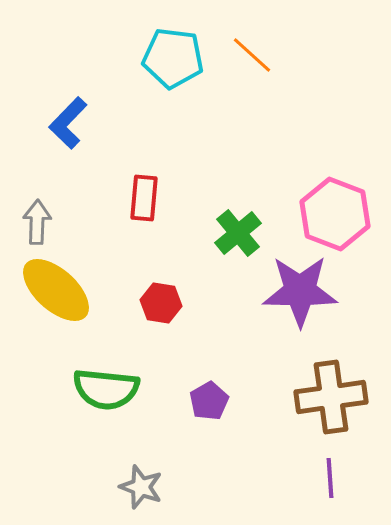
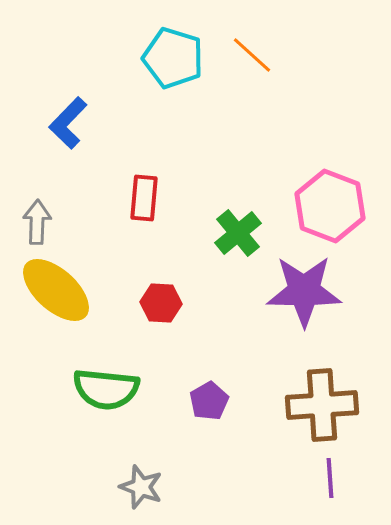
cyan pentagon: rotated 10 degrees clockwise
pink hexagon: moved 5 px left, 8 px up
purple star: moved 4 px right
red hexagon: rotated 6 degrees counterclockwise
brown cross: moved 9 px left, 8 px down; rotated 4 degrees clockwise
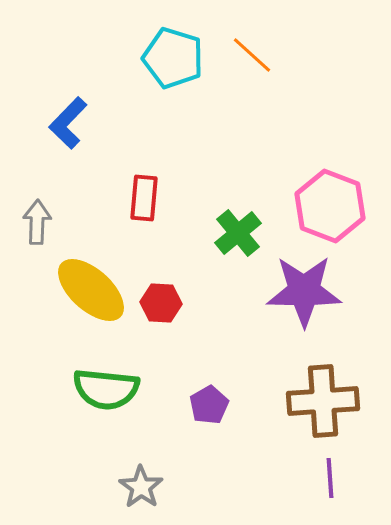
yellow ellipse: moved 35 px right
purple pentagon: moved 4 px down
brown cross: moved 1 px right, 4 px up
gray star: rotated 15 degrees clockwise
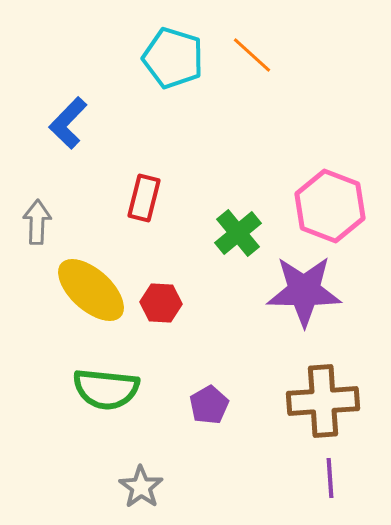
red rectangle: rotated 9 degrees clockwise
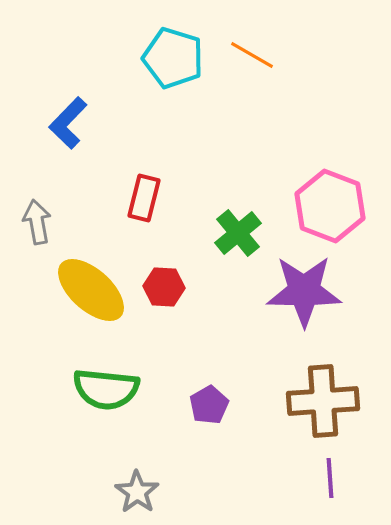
orange line: rotated 12 degrees counterclockwise
gray arrow: rotated 12 degrees counterclockwise
red hexagon: moved 3 px right, 16 px up
gray star: moved 4 px left, 5 px down
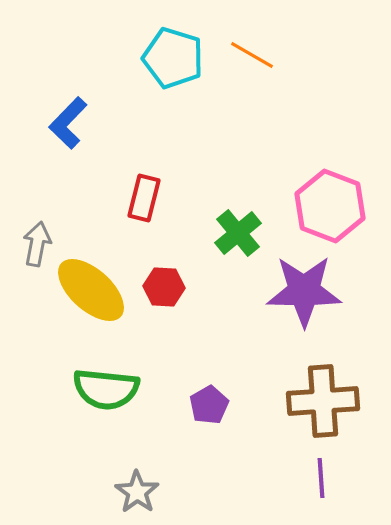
gray arrow: moved 22 px down; rotated 21 degrees clockwise
purple line: moved 9 px left
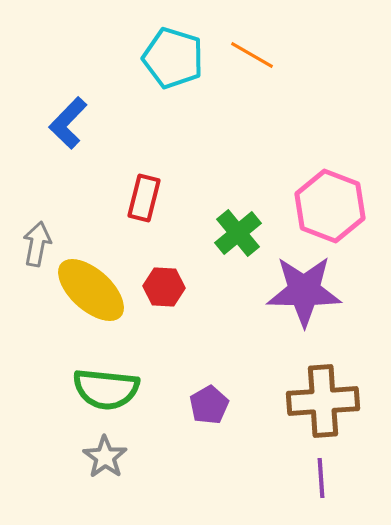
gray star: moved 32 px left, 35 px up
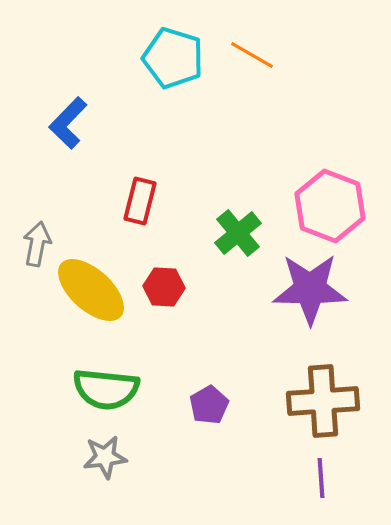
red rectangle: moved 4 px left, 3 px down
purple star: moved 6 px right, 2 px up
gray star: rotated 30 degrees clockwise
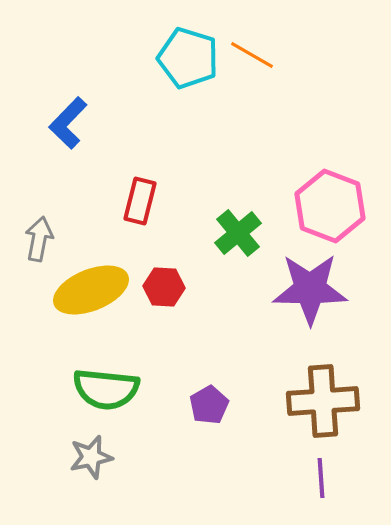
cyan pentagon: moved 15 px right
gray arrow: moved 2 px right, 5 px up
yellow ellipse: rotated 64 degrees counterclockwise
gray star: moved 14 px left; rotated 6 degrees counterclockwise
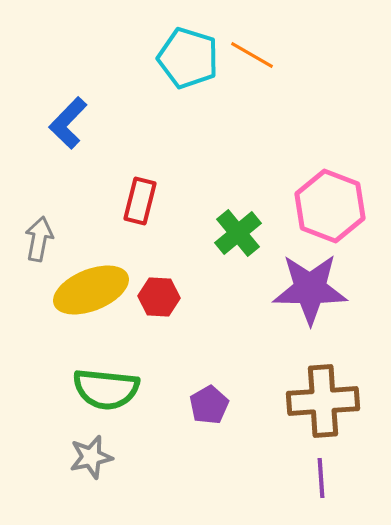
red hexagon: moved 5 px left, 10 px down
